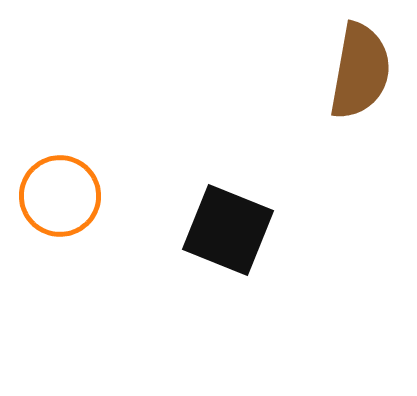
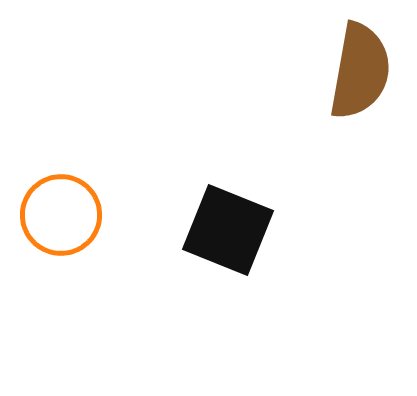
orange circle: moved 1 px right, 19 px down
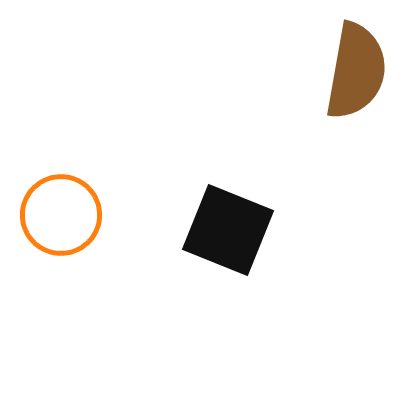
brown semicircle: moved 4 px left
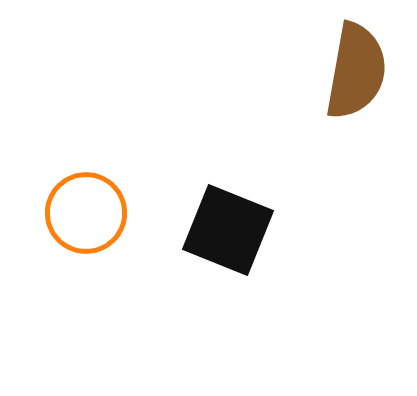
orange circle: moved 25 px right, 2 px up
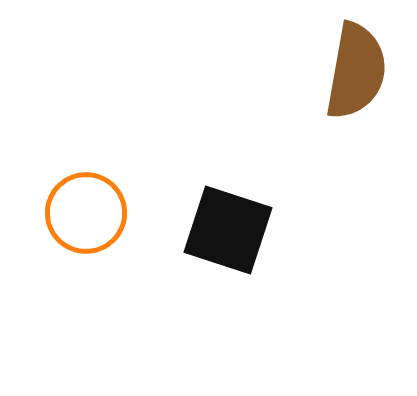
black square: rotated 4 degrees counterclockwise
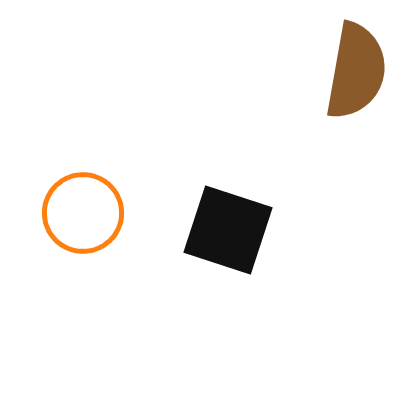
orange circle: moved 3 px left
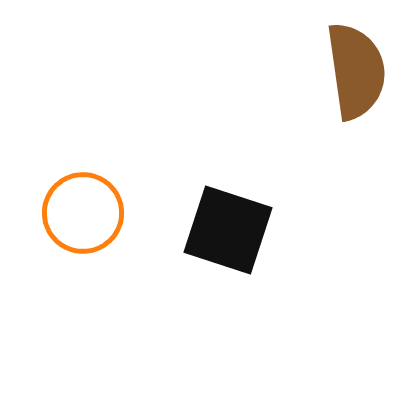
brown semicircle: rotated 18 degrees counterclockwise
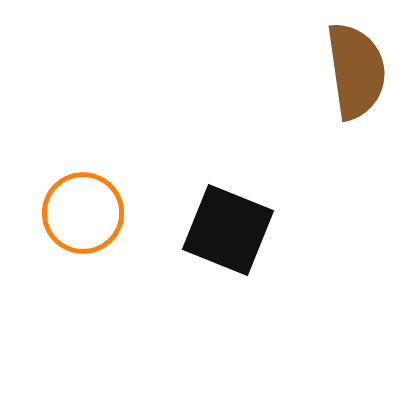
black square: rotated 4 degrees clockwise
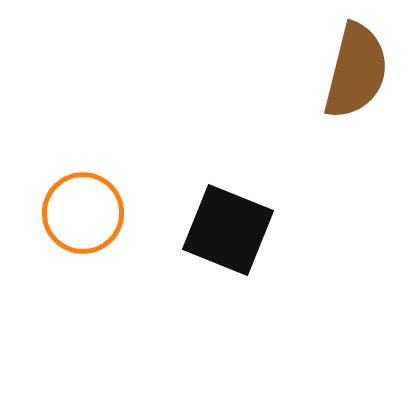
brown semicircle: rotated 22 degrees clockwise
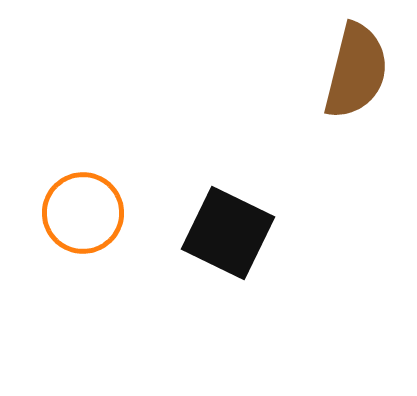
black square: moved 3 px down; rotated 4 degrees clockwise
